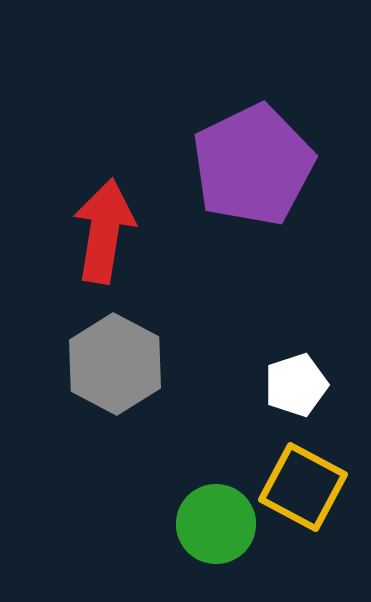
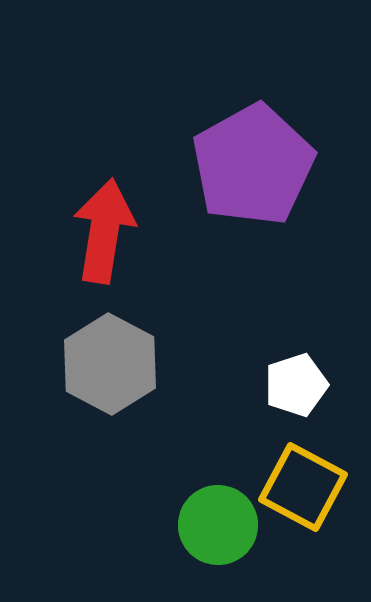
purple pentagon: rotated 3 degrees counterclockwise
gray hexagon: moved 5 px left
green circle: moved 2 px right, 1 px down
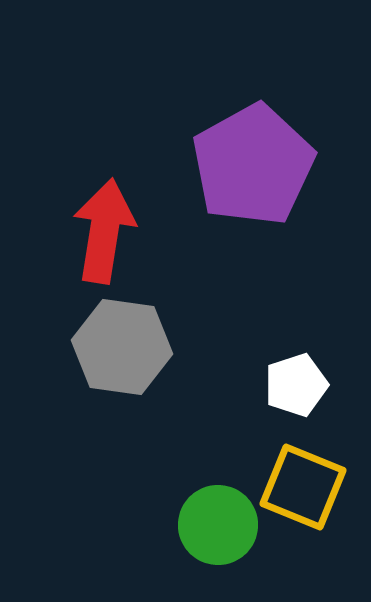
gray hexagon: moved 12 px right, 17 px up; rotated 20 degrees counterclockwise
yellow square: rotated 6 degrees counterclockwise
